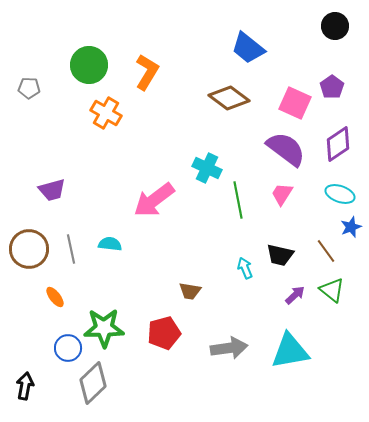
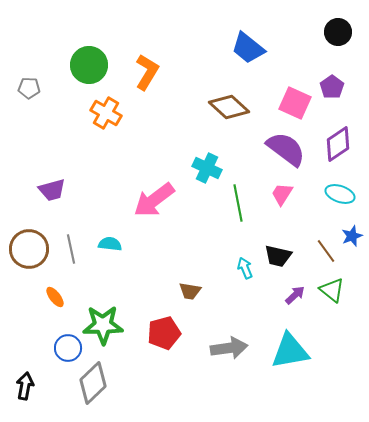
black circle: moved 3 px right, 6 px down
brown diamond: moved 9 px down; rotated 6 degrees clockwise
green line: moved 3 px down
blue star: moved 1 px right, 9 px down
black trapezoid: moved 2 px left, 1 px down
green star: moved 1 px left, 3 px up
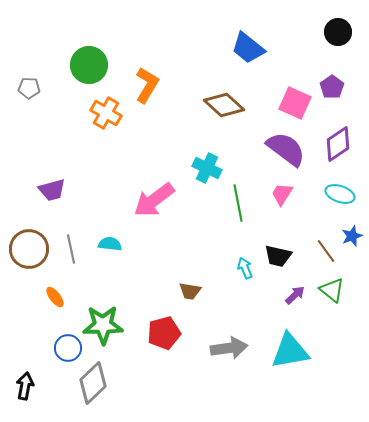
orange L-shape: moved 13 px down
brown diamond: moved 5 px left, 2 px up
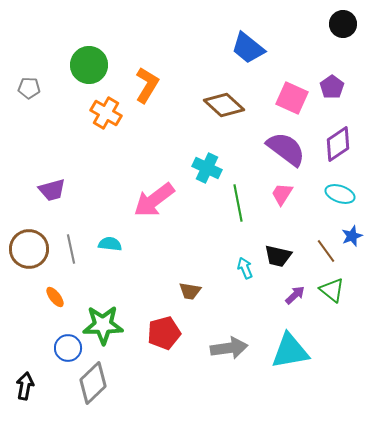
black circle: moved 5 px right, 8 px up
pink square: moved 3 px left, 5 px up
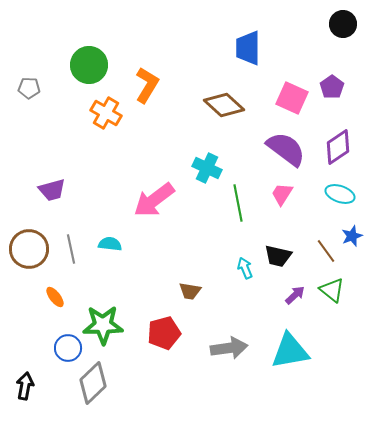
blue trapezoid: rotated 51 degrees clockwise
purple diamond: moved 3 px down
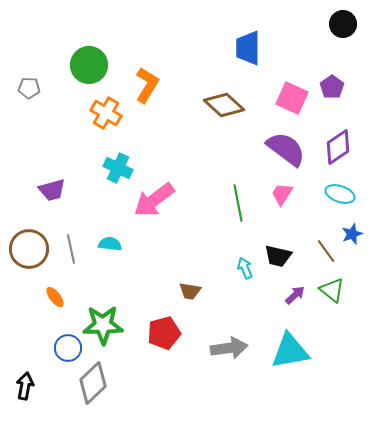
cyan cross: moved 89 px left
blue star: moved 2 px up
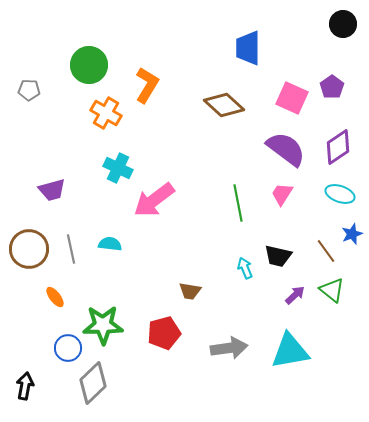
gray pentagon: moved 2 px down
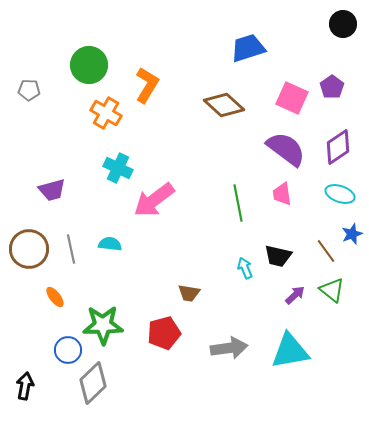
blue trapezoid: rotated 72 degrees clockwise
pink trapezoid: rotated 40 degrees counterclockwise
brown trapezoid: moved 1 px left, 2 px down
blue circle: moved 2 px down
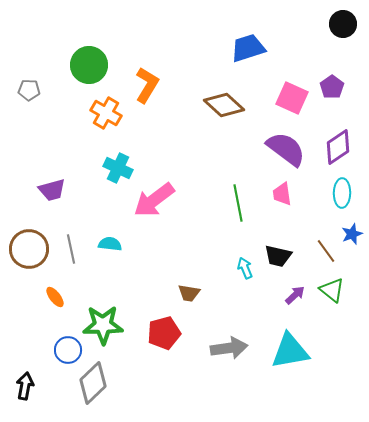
cyan ellipse: moved 2 px right, 1 px up; rotated 72 degrees clockwise
